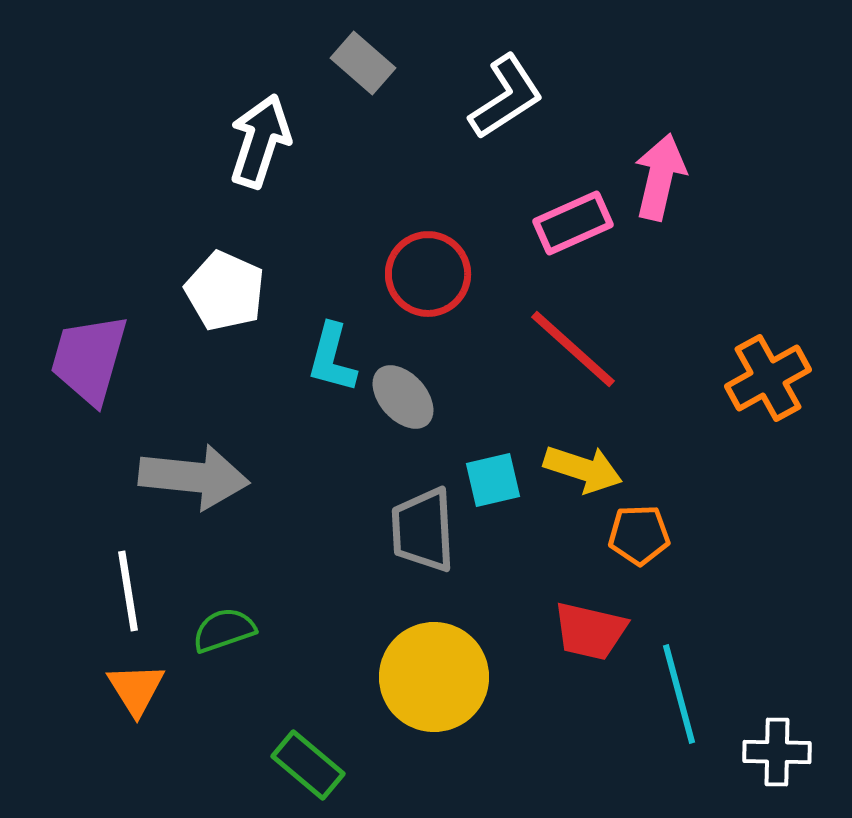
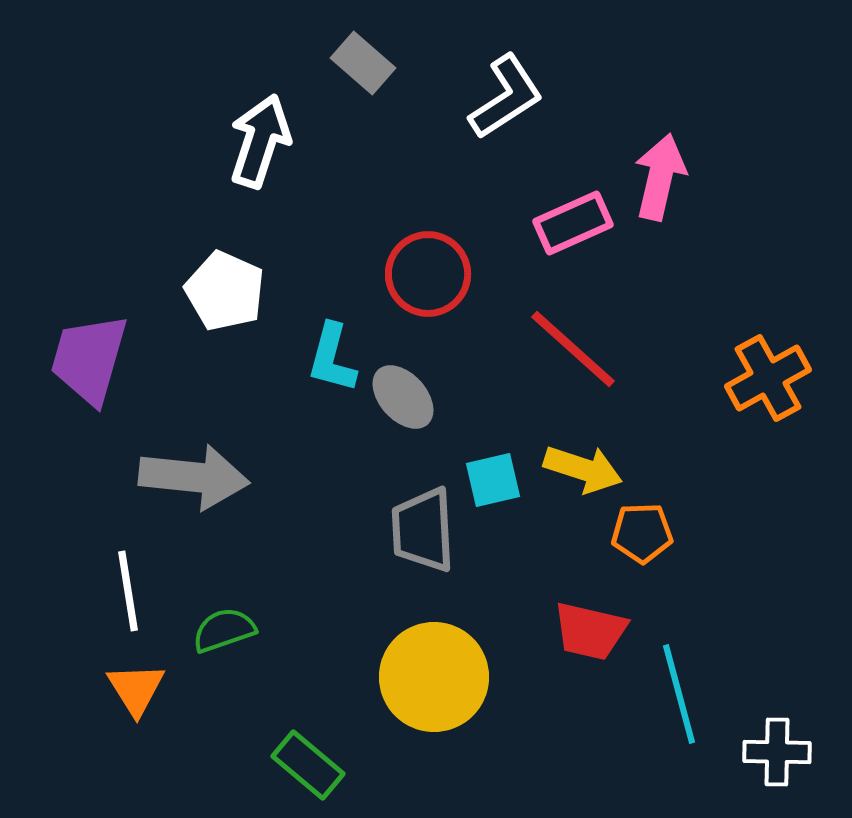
orange pentagon: moved 3 px right, 2 px up
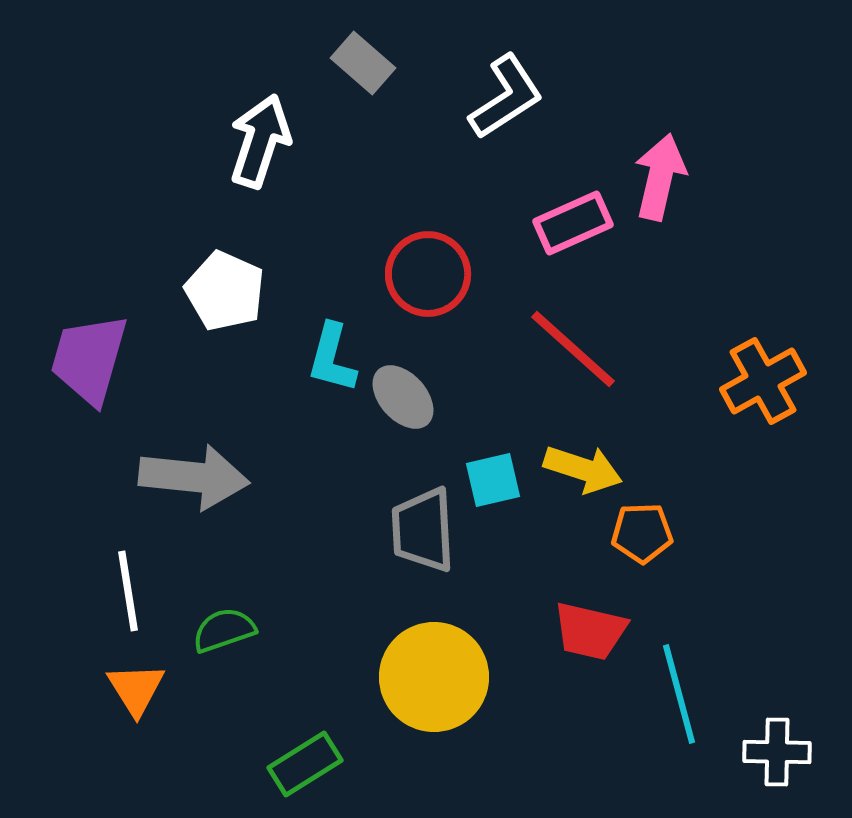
orange cross: moved 5 px left, 3 px down
green rectangle: moved 3 px left, 1 px up; rotated 72 degrees counterclockwise
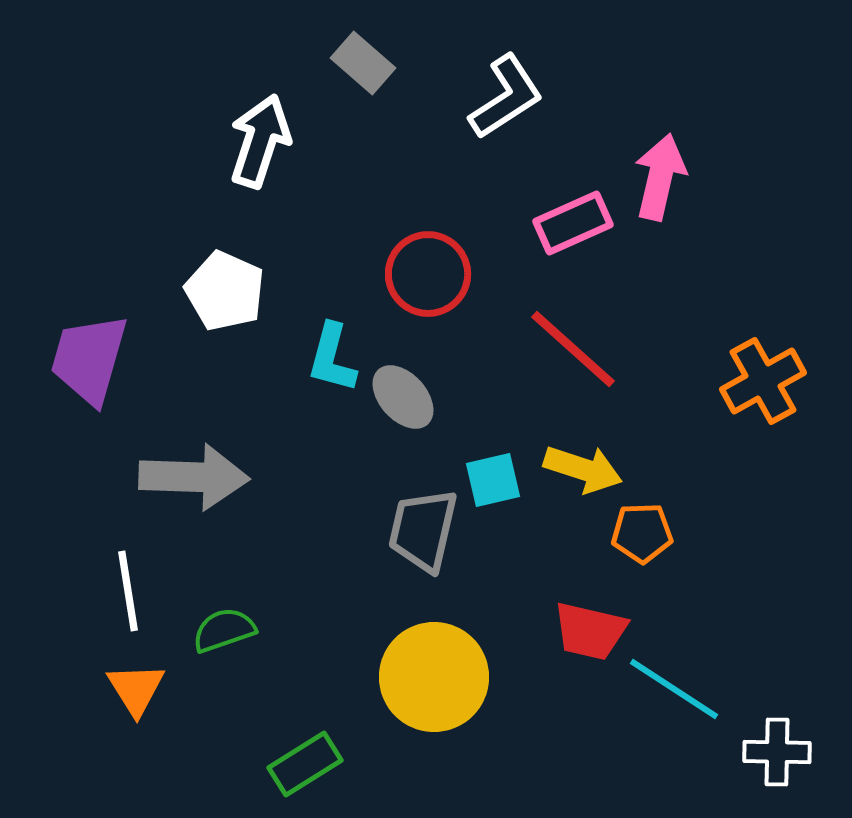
gray arrow: rotated 4 degrees counterclockwise
gray trapezoid: rotated 16 degrees clockwise
cyan line: moved 5 px left, 5 px up; rotated 42 degrees counterclockwise
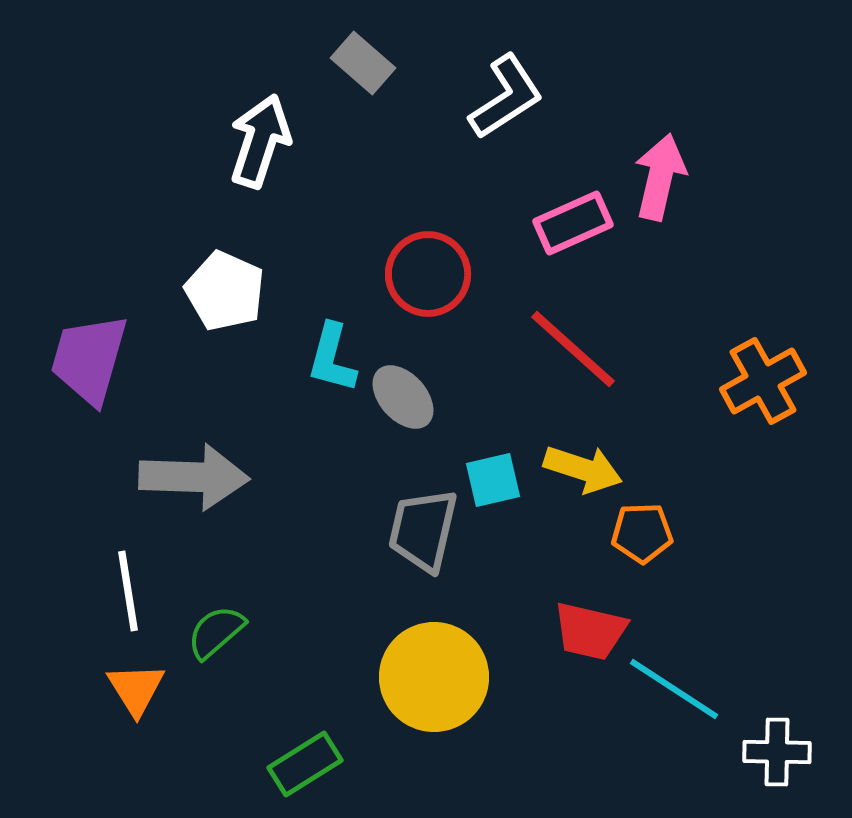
green semicircle: moved 8 px left, 2 px down; rotated 22 degrees counterclockwise
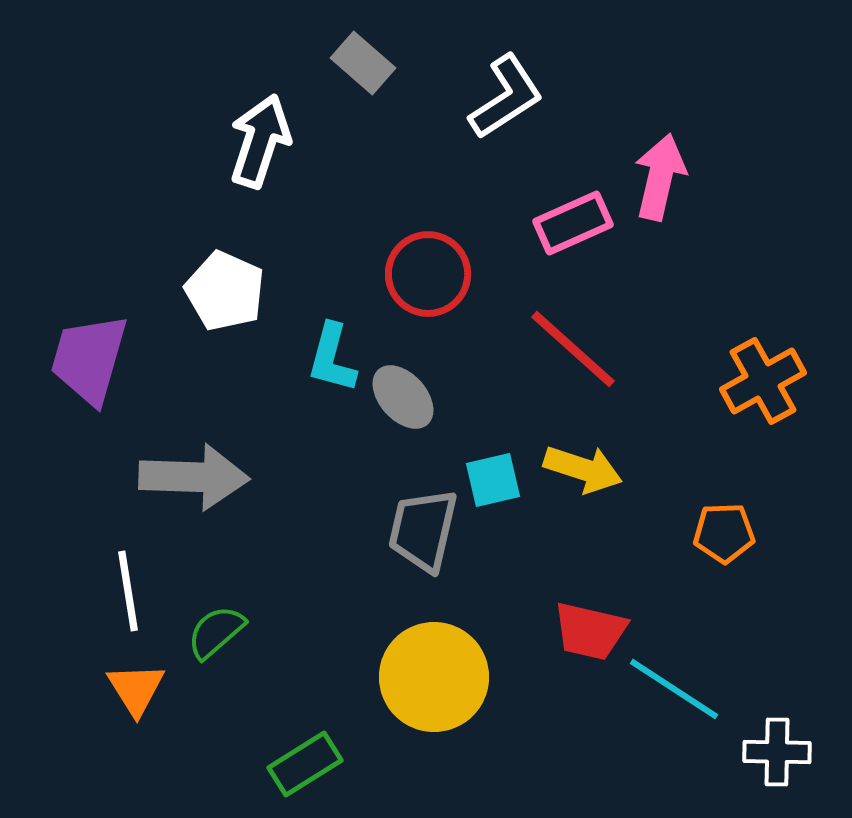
orange pentagon: moved 82 px right
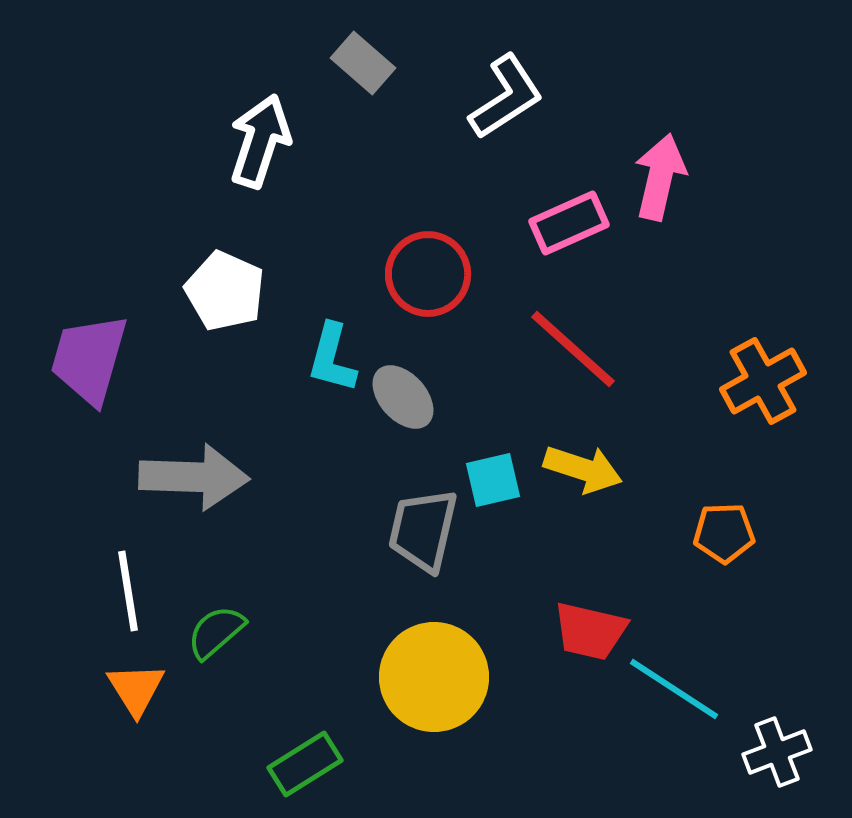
pink rectangle: moved 4 px left
white cross: rotated 22 degrees counterclockwise
